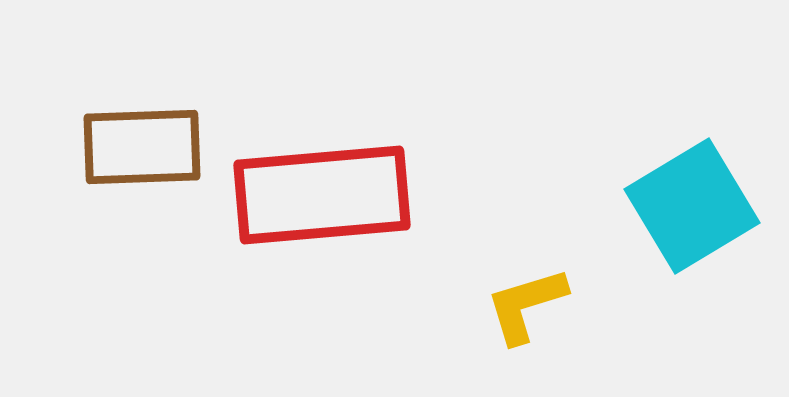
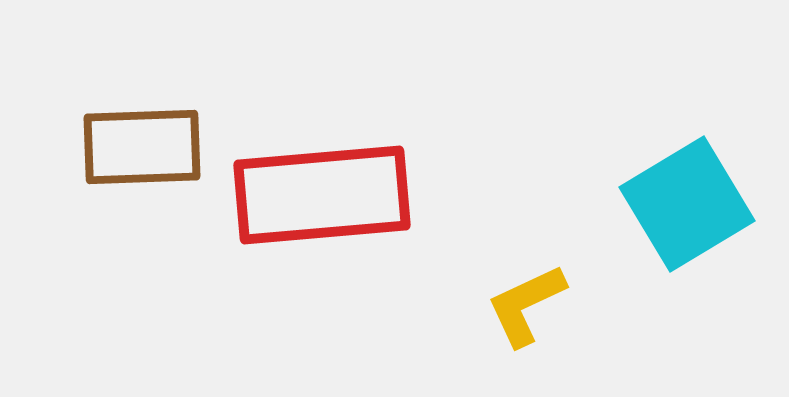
cyan square: moved 5 px left, 2 px up
yellow L-shape: rotated 8 degrees counterclockwise
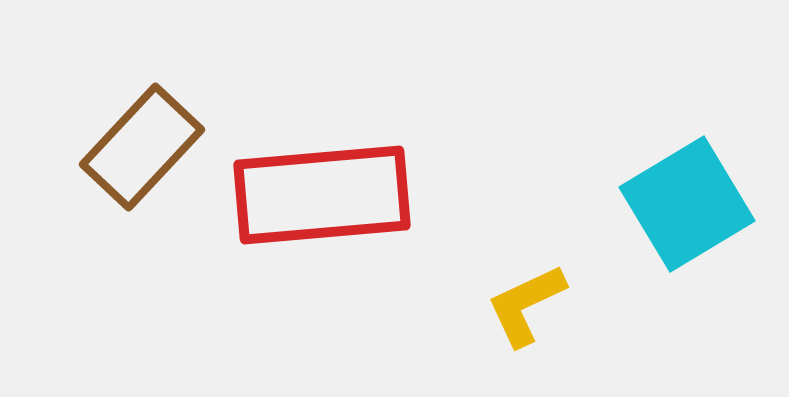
brown rectangle: rotated 45 degrees counterclockwise
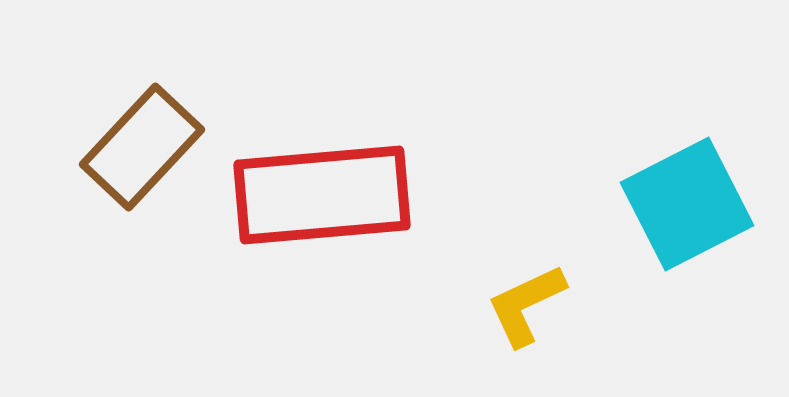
cyan square: rotated 4 degrees clockwise
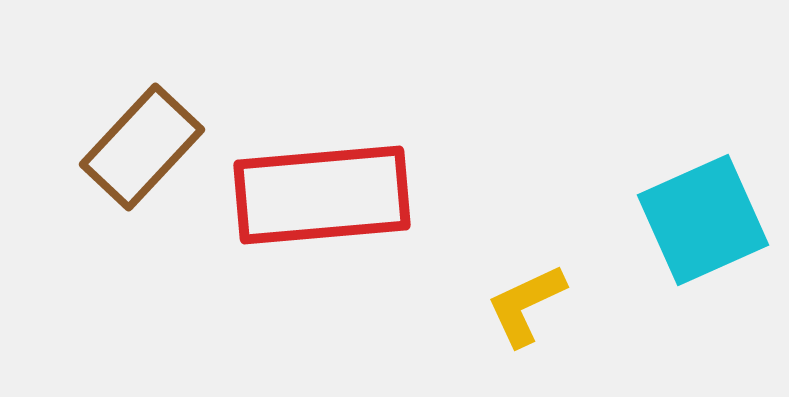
cyan square: moved 16 px right, 16 px down; rotated 3 degrees clockwise
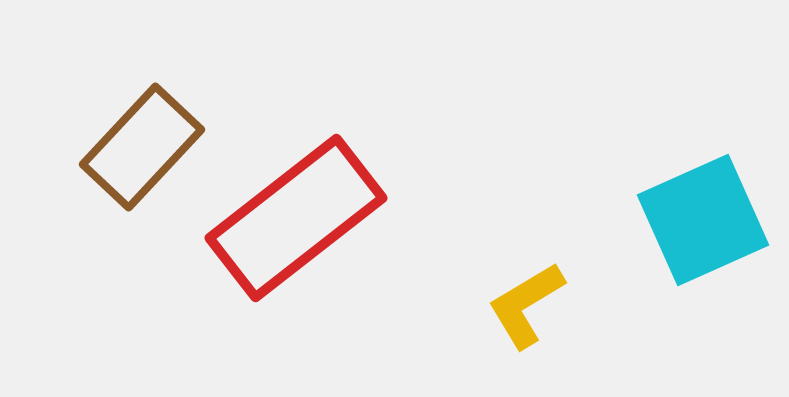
red rectangle: moved 26 px left, 23 px down; rotated 33 degrees counterclockwise
yellow L-shape: rotated 6 degrees counterclockwise
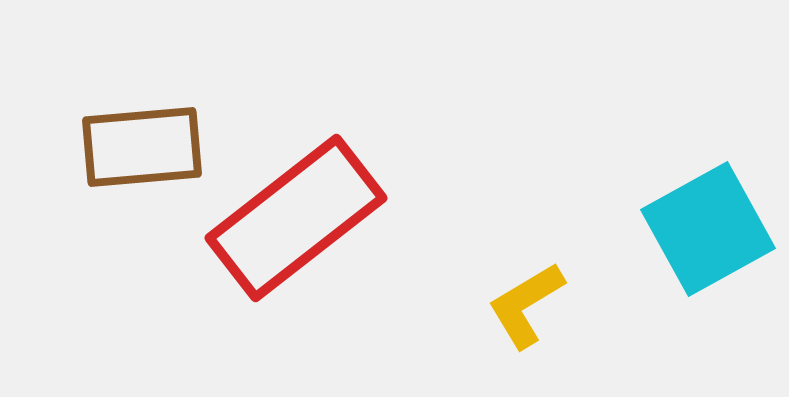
brown rectangle: rotated 42 degrees clockwise
cyan square: moved 5 px right, 9 px down; rotated 5 degrees counterclockwise
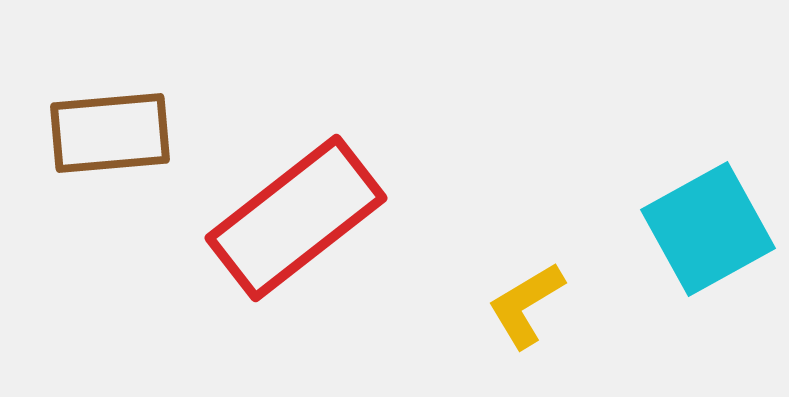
brown rectangle: moved 32 px left, 14 px up
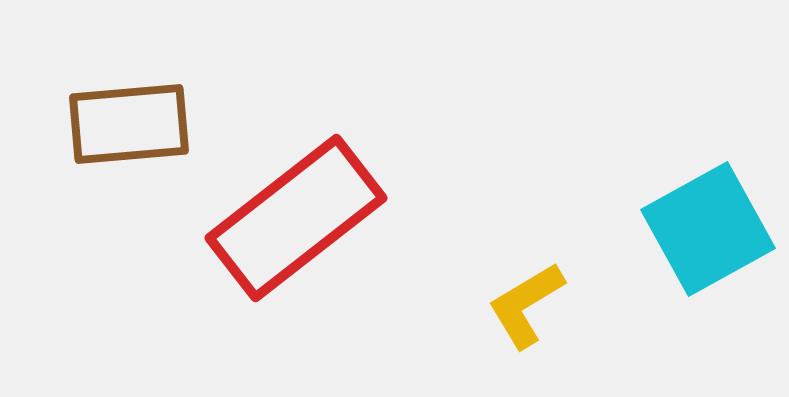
brown rectangle: moved 19 px right, 9 px up
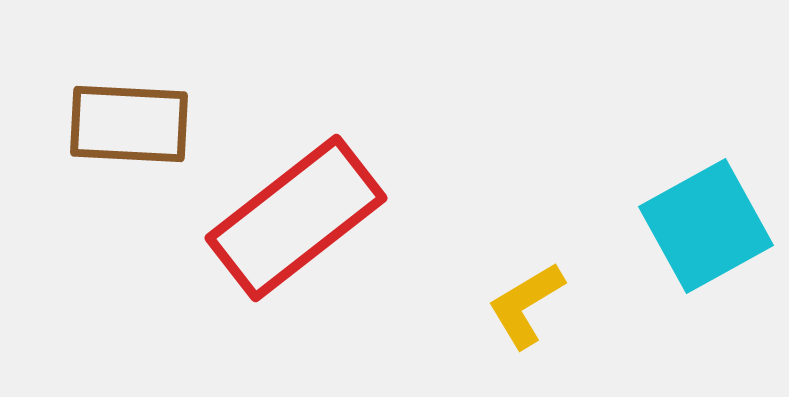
brown rectangle: rotated 8 degrees clockwise
cyan square: moved 2 px left, 3 px up
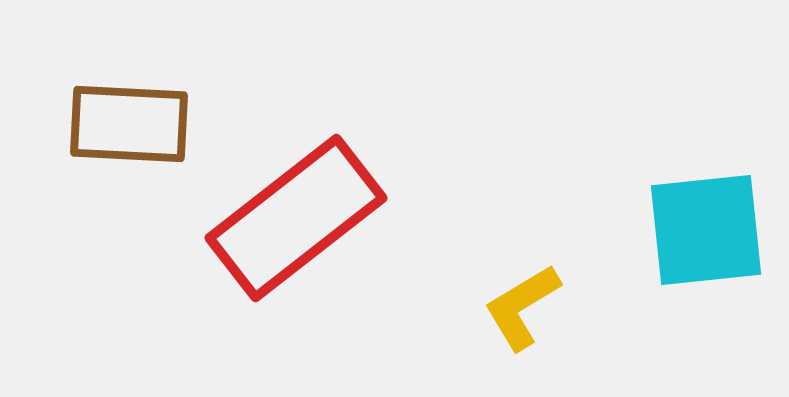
cyan square: moved 4 px down; rotated 23 degrees clockwise
yellow L-shape: moved 4 px left, 2 px down
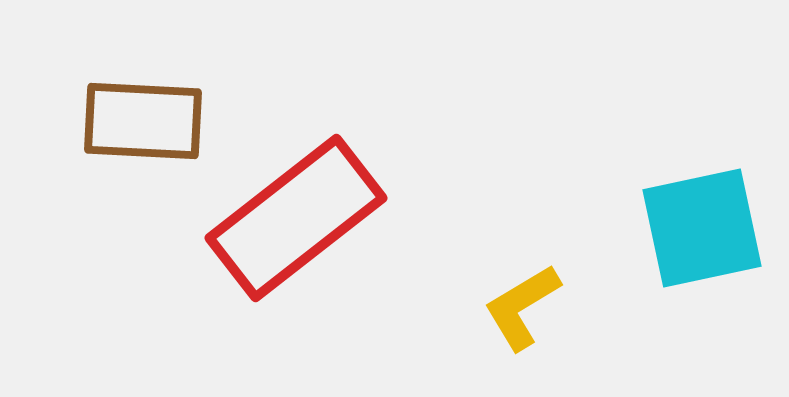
brown rectangle: moved 14 px right, 3 px up
cyan square: moved 4 px left, 2 px up; rotated 6 degrees counterclockwise
